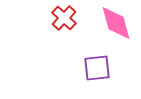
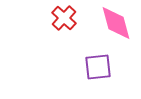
purple square: moved 1 px right, 1 px up
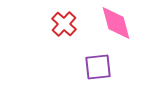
red cross: moved 6 px down
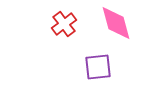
red cross: rotated 10 degrees clockwise
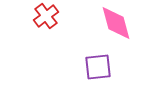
red cross: moved 18 px left, 8 px up
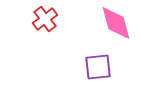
red cross: moved 1 px left, 3 px down
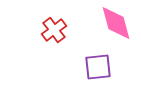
red cross: moved 9 px right, 11 px down
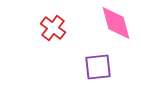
red cross: moved 1 px left, 2 px up; rotated 15 degrees counterclockwise
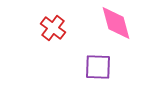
purple square: rotated 8 degrees clockwise
